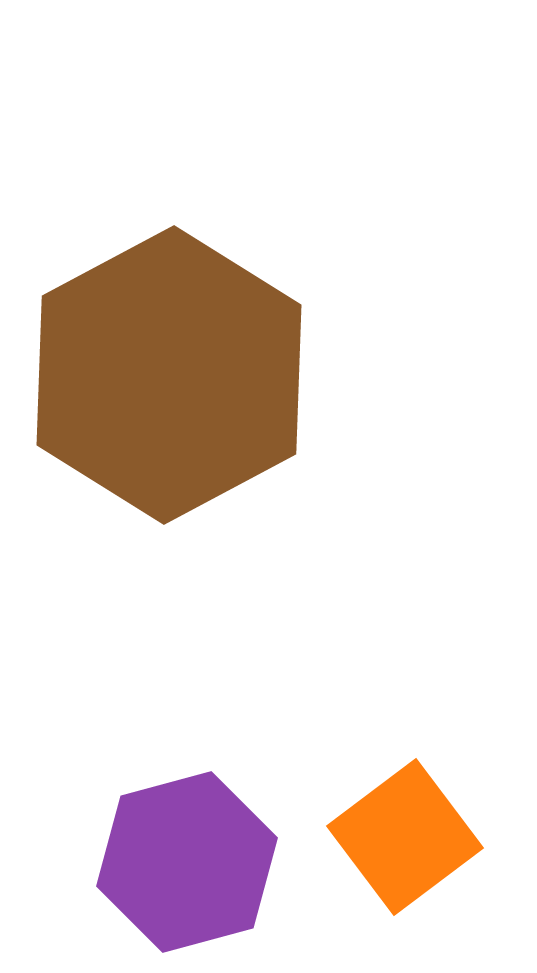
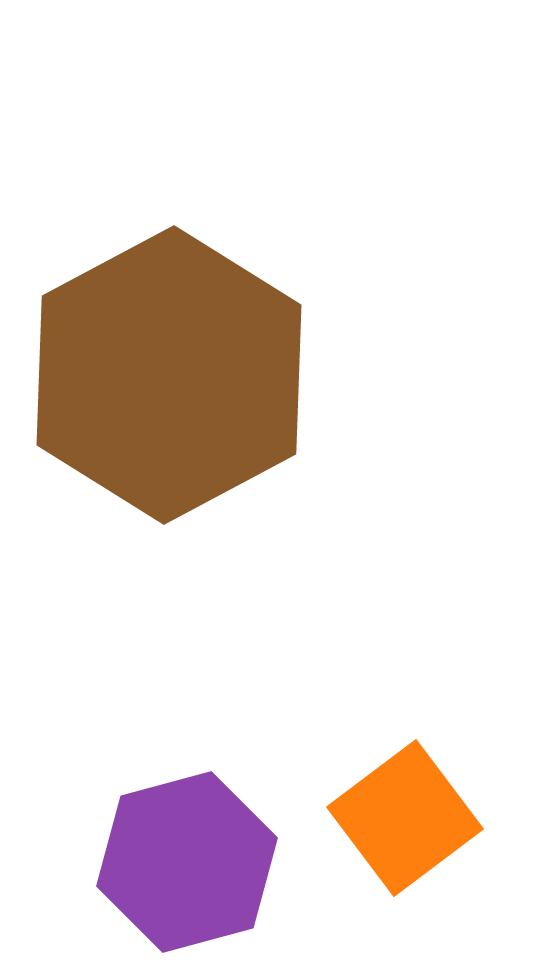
orange square: moved 19 px up
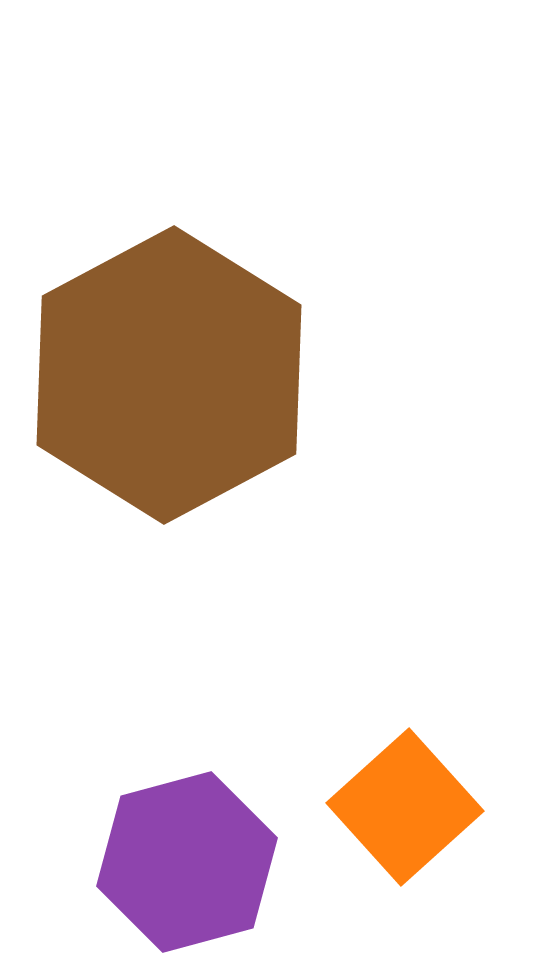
orange square: moved 11 px up; rotated 5 degrees counterclockwise
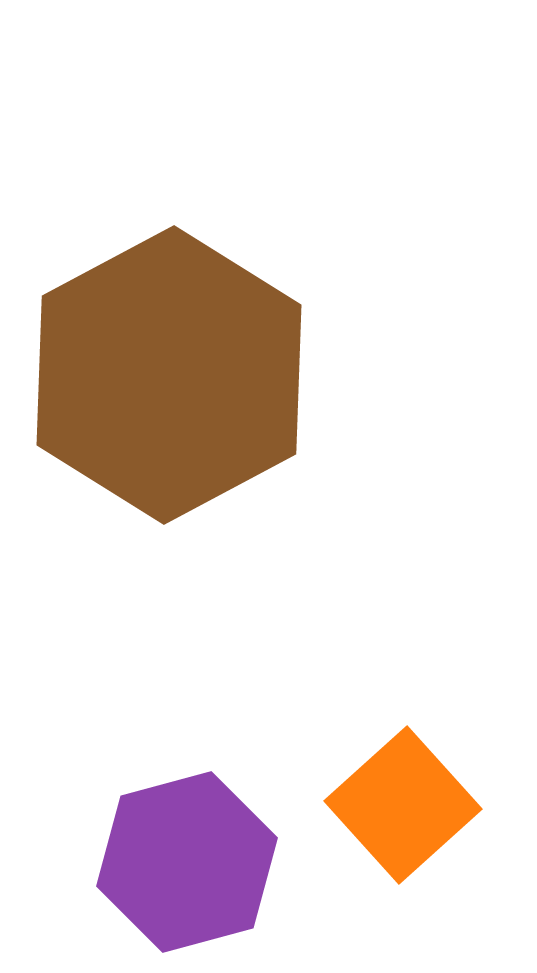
orange square: moved 2 px left, 2 px up
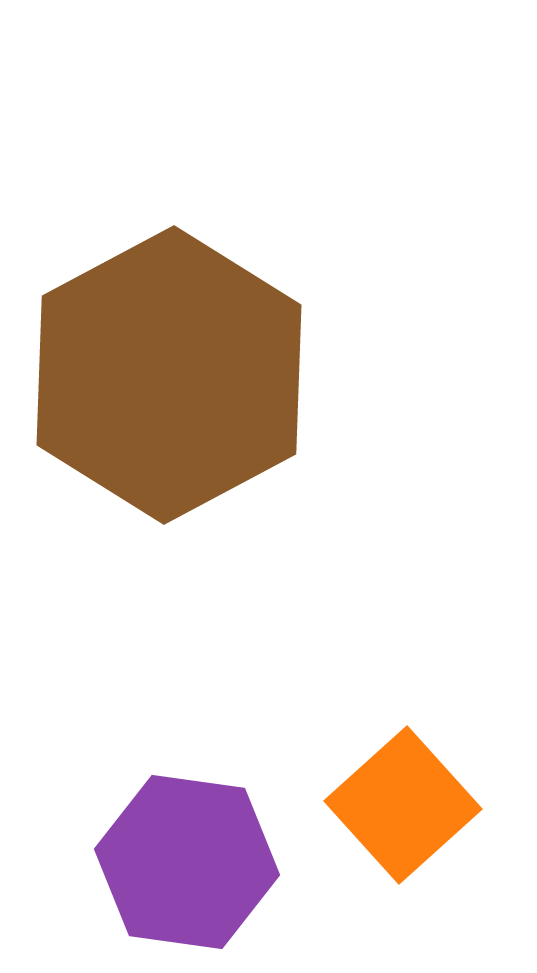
purple hexagon: rotated 23 degrees clockwise
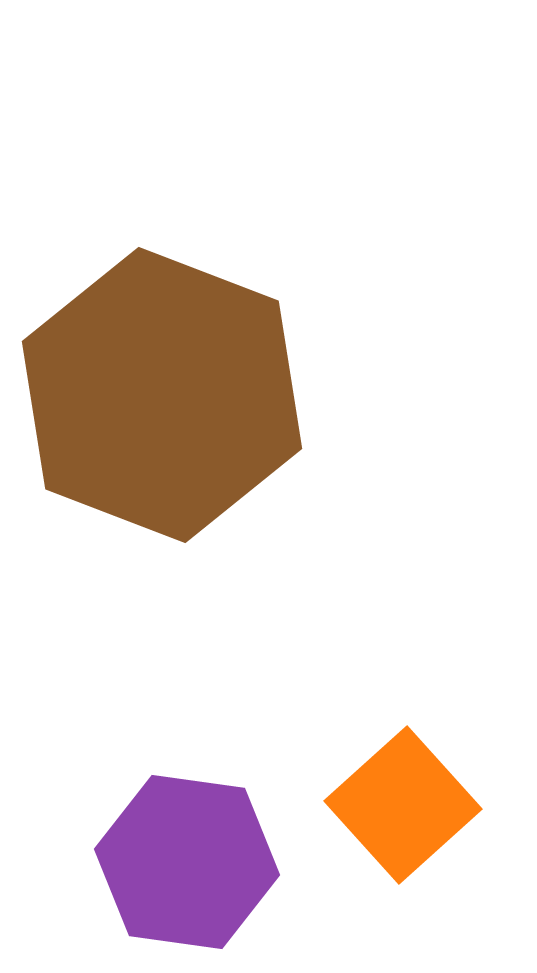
brown hexagon: moved 7 px left, 20 px down; rotated 11 degrees counterclockwise
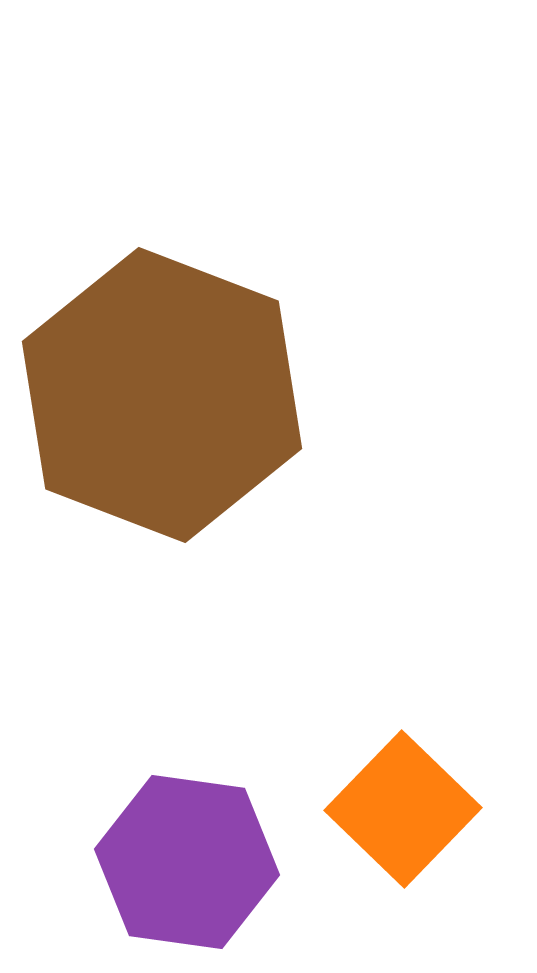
orange square: moved 4 px down; rotated 4 degrees counterclockwise
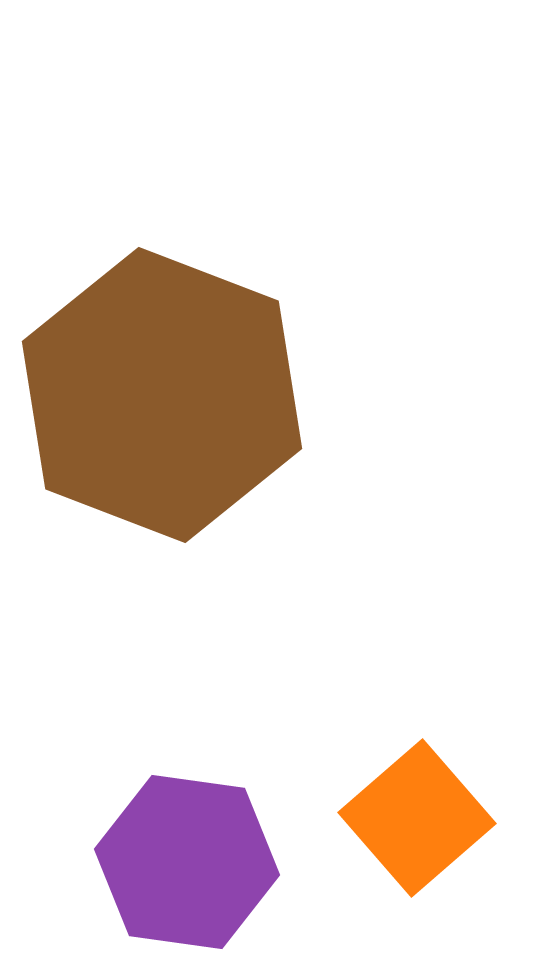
orange square: moved 14 px right, 9 px down; rotated 5 degrees clockwise
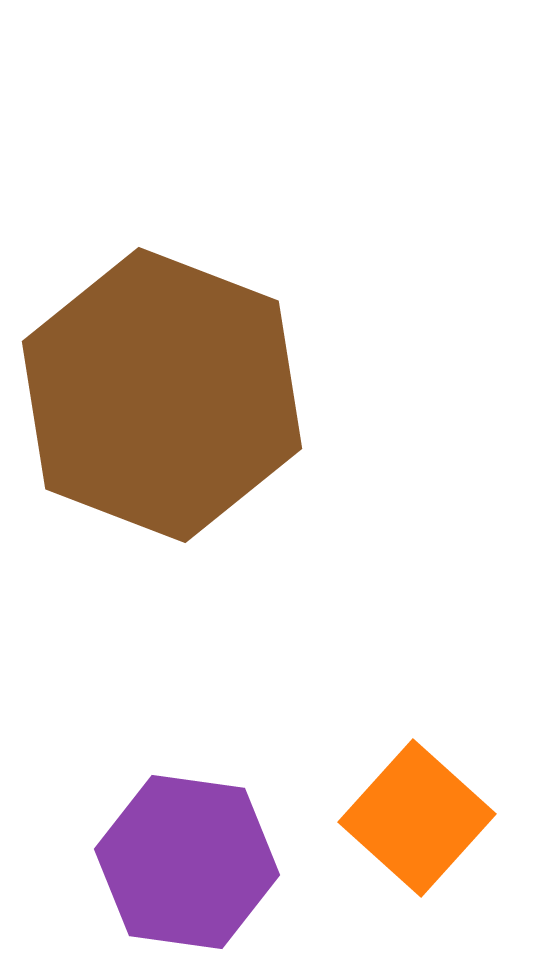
orange square: rotated 7 degrees counterclockwise
